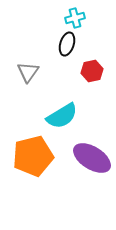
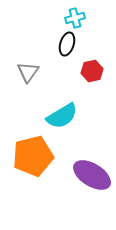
purple ellipse: moved 17 px down
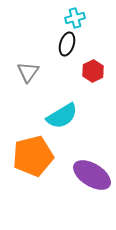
red hexagon: moved 1 px right; rotated 15 degrees counterclockwise
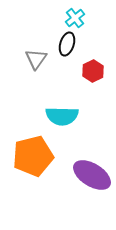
cyan cross: rotated 24 degrees counterclockwise
gray triangle: moved 8 px right, 13 px up
cyan semicircle: rotated 32 degrees clockwise
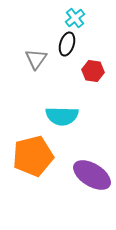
red hexagon: rotated 25 degrees counterclockwise
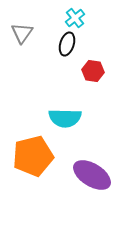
gray triangle: moved 14 px left, 26 px up
cyan semicircle: moved 3 px right, 2 px down
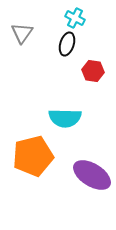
cyan cross: rotated 24 degrees counterclockwise
